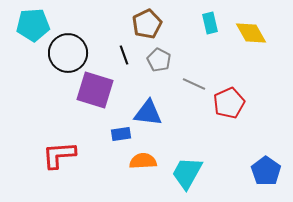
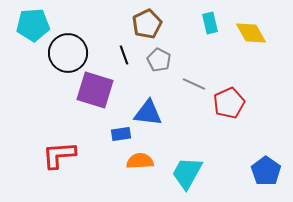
orange semicircle: moved 3 px left
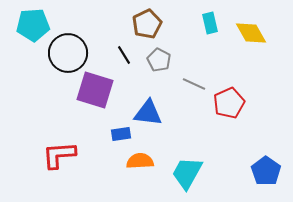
black line: rotated 12 degrees counterclockwise
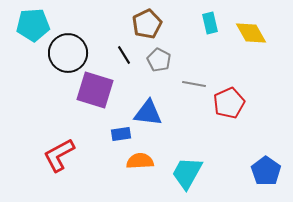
gray line: rotated 15 degrees counterclockwise
red L-shape: rotated 24 degrees counterclockwise
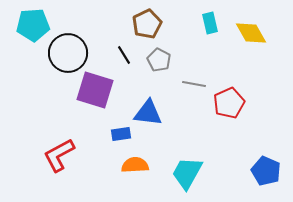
orange semicircle: moved 5 px left, 4 px down
blue pentagon: rotated 12 degrees counterclockwise
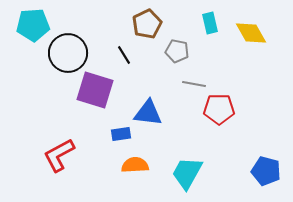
gray pentagon: moved 18 px right, 9 px up; rotated 15 degrees counterclockwise
red pentagon: moved 10 px left, 6 px down; rotated 24 degrees clockwise
blue pentagon: rotated 8 degrees counterclockwise
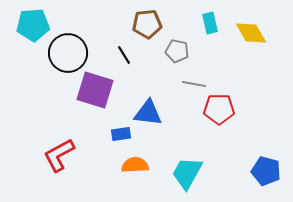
brown pentagon: rotated 20 degrees clockwise
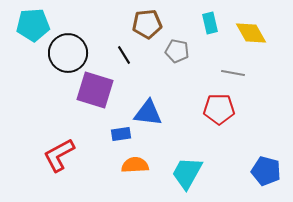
gray line: moved 39 px right, 11 px up
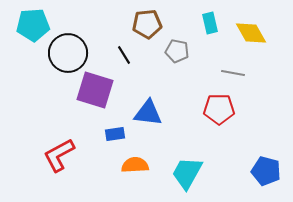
blue rectangle: moved 6 px left
